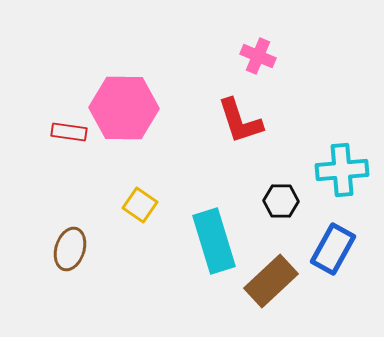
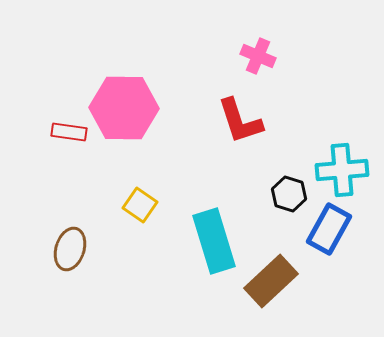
black hexagon: moved 8 px right, 7 px up; rotated 16 degrees clockwise
blue rectangle: moved 4 px left, 20 px up
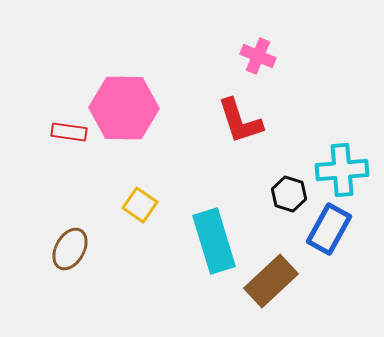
brown ellipse: rotated 12 degrees clockwise
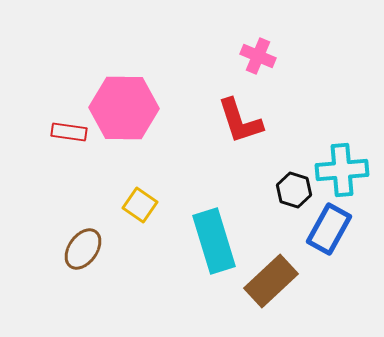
black hexagon: moved 5 px right, 4 px up
brown ellipse: moved 13 px right; rotated 6 degrees clockwise
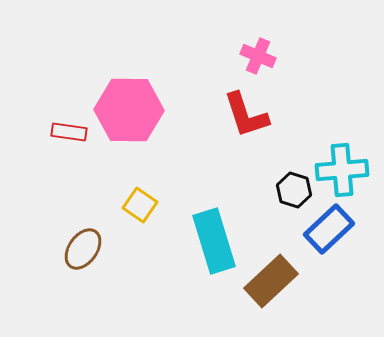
pink hexagon: moved 5 px right, 2 px down
red L-shape: moved 6 px right, 6 px up
blue rectangle: rotated 18 degrees clockwise
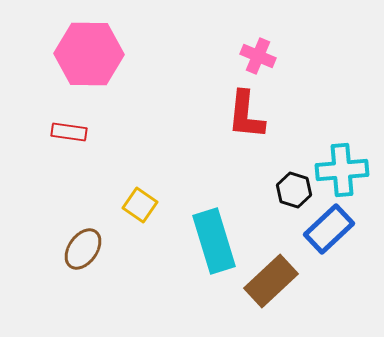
pink hexagon: moved 40 px left, 56 px up
red L-shape: rotated 24 degrees clockwise
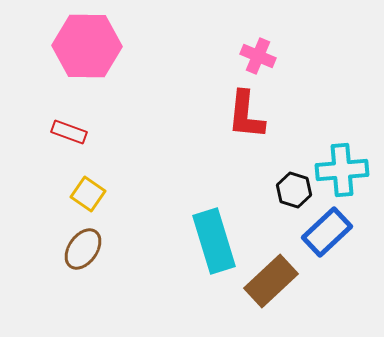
pink hexagon: moved 2 px left, 8 px up
red rectangle: rotated 12 degrees clockwise
yellow square: moved 52 px left, 11 px up
blue rectangle: moved 2 px left, 3 px down
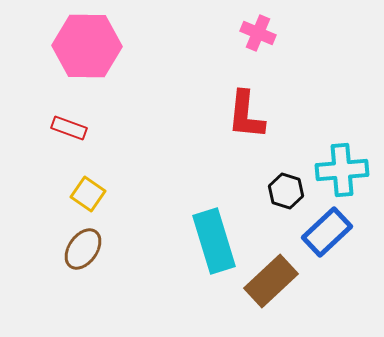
pink cross: moved 23 px up
red rectangle: moved 4 px up
black hexagon: moved 8 px left, 1 px down
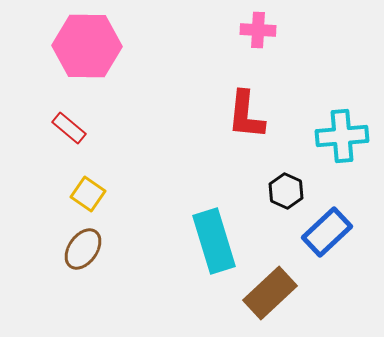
pink cross: moved 3 px up; rotated 20 degrees counterclockwise
red rectangle: rotated 20 degrees clockwise
cyan cross: moved 34 px up
black hexagon: rotated 8 degrees clockwise
brown rectangle: moved 1 px left, 12 px down
